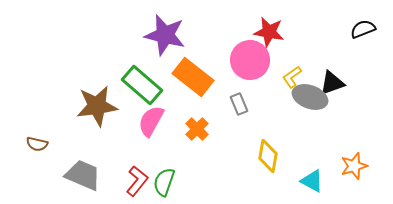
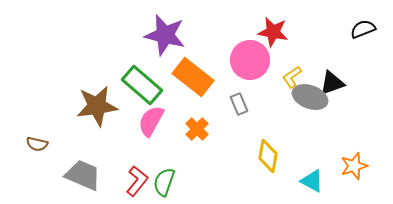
red star: moved 4 px right
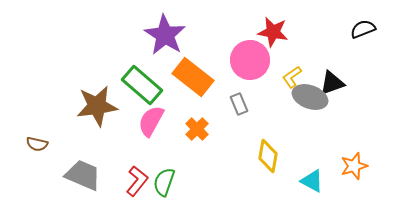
purple star: rotated 18 degrees clockwise
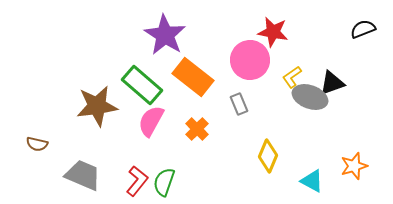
yellow diamond: rotated 12 degrees clockwise
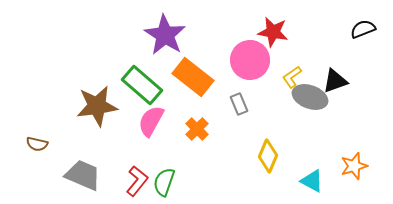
black triangle: moved 3 px right, 2 px up
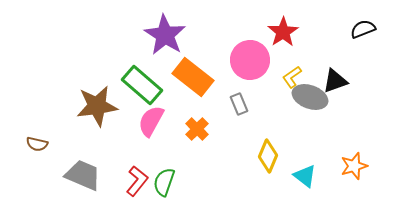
red star: moved 10 px right; rotated 28 degrees clockwise
cyan triangle: moved 7 px left, 5 px up; rotated 10 degrees clockwise
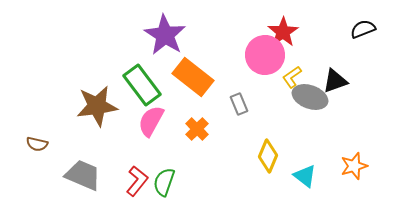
pink circle: moved 15 px right, 5 px up
green rectangle: rotated 12 degrees clockwise
